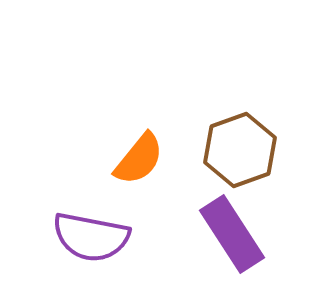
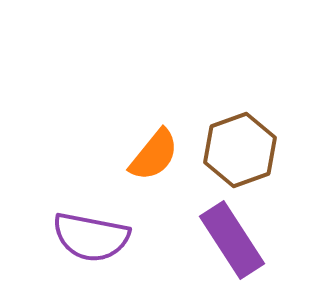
orange semicircle: moved 15 px right, 4 px up
purple rectangle: moved 6 px down
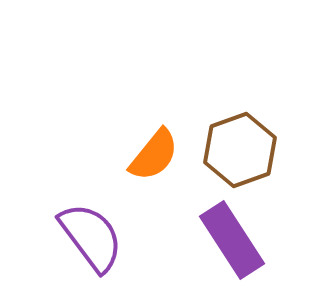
purple semicircle: rotated 138 degrees counterclockwise
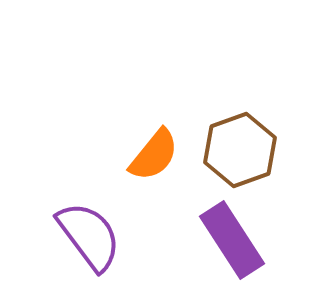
purple semicircle: moved 2 px left, 1 px up
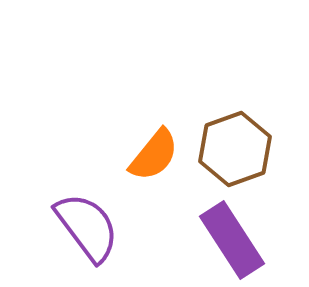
brown hexagon: moved 5 px left, 1 px up
purple semicircle: moved 2 px left, 9 px up
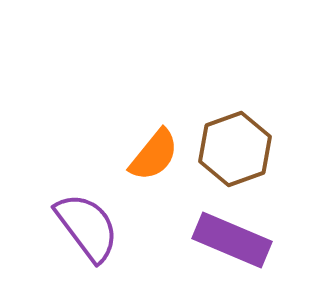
purple rectangle: rotated 34 degrees counterclockwise
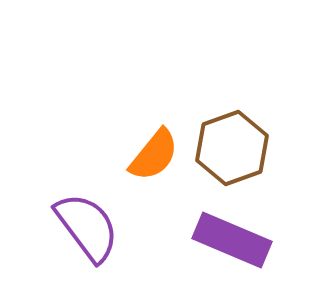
brown hexagon: moved 3 px left, 1 px up
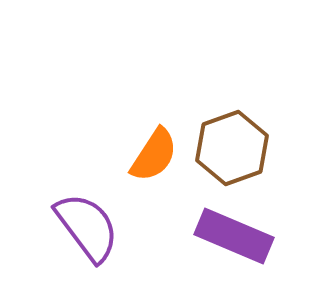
orange semicircle: rotated 6 degrees counterclockwise
purple rectangle: moved 2 px right, 4 px up
